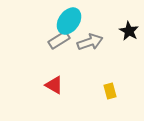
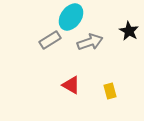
cyan ellipse: moved 2 px right, 4 px up
gray rectangle: moved 9 px left
red triangle: moved 17 px right
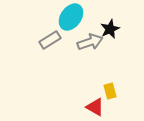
black star: moved 19 px left, 2 px up; rotated 18 degrees clockwise
red triangle: moved 24 px right, 22 px down
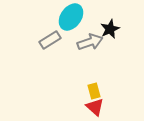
yellow rectangle: moved 16 px left
red triangle: rotated 12 degrees clockwise
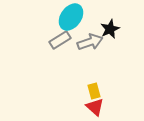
gray rectangle: moved 10 px right
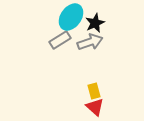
black star: moved 15 px left, 6 px up
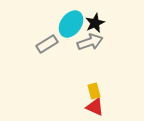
cyan ellipse: moved 7 px down
gray rectangle: moved 13 px left, 4 px down
red triangle: rotated 18 degrees counterclockwise
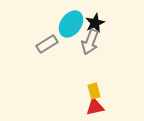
gray arrow: rotated 130 degrees clockwise
red triangle: rotated 36 degrees counterclockwise
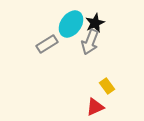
yellow rectangle: moved 13 px right, 5 px up; rotated 21 degrees counterclockwise
red triangle: rotated 12 degrees counterclockwise
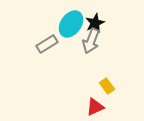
gray arrow: moved 1 px right, 1 px up
